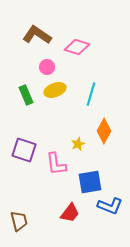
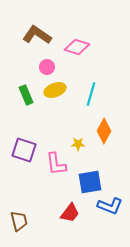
yellow star: rotated 24 degrees clockwise
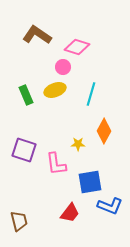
pink circle: moved 16 px right
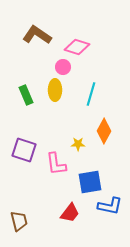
yellow ellipse: rotated 70 degrees counterclockwise
blue L-shape: rotated 10 degrees counterclockwise
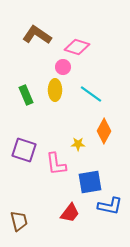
cyan line: rotated 70 degrees counterclockwise
